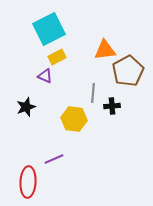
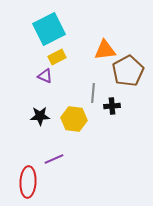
black star: moved 14 px right, 9 px down; rotated 18 degrees clockwise
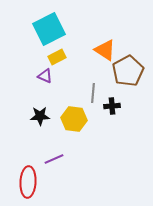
orange triangle: rotated 40 degrees clockwise
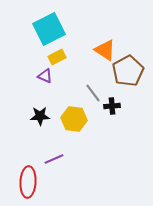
gray line: rotated 42 degrees counterclockwise
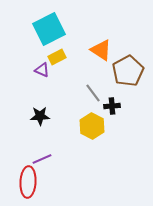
orange triangle: moved 4 px left
purple triangle: moved 3 px left, 6 px up
yellow hexagon: moved 18 px right, 7 px down; rotated 20 degrees clockwise
purple line: moved 12 px left
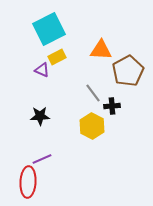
orange triangle: rotated 30 degrees counterclockwise
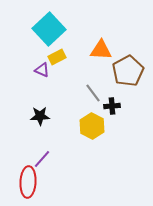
cyan square: rotated 16 degrees counterclockwise
purple line: rotated 24 degrees counterclockwise
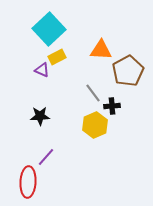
yellow hexagon: moved 3 px right, 1 px up; rotated 10 degrees clockwise
purple line: moved 4 px right, 2 px up
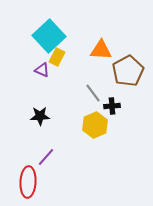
cyan square: moved 7 px down
yellow rectangle: rotated 36 degrees counterclockwise
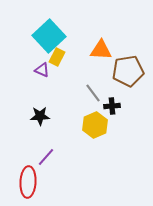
brown pentagon: rotated 20 degrees clockwise
